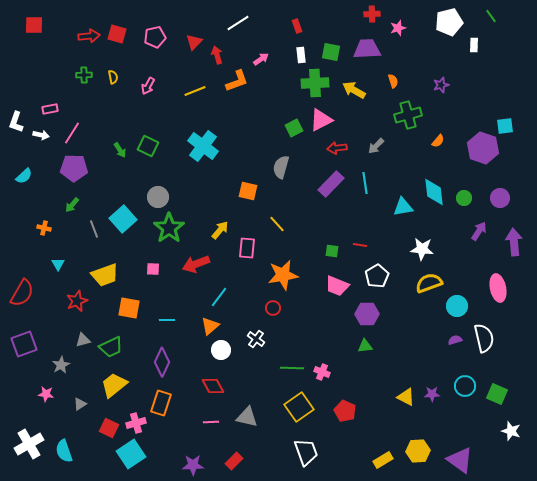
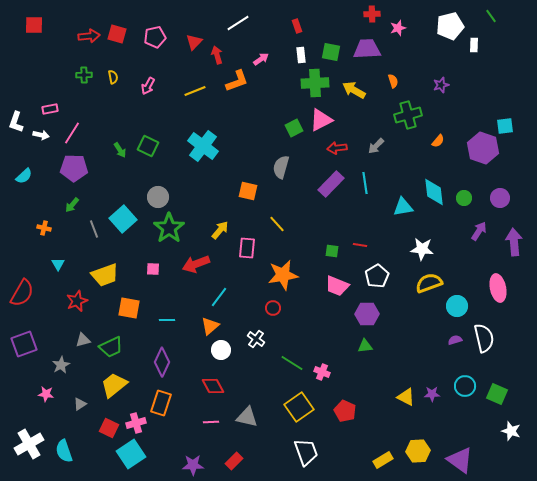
white pentagon at (449, 22): moved 1 px right, 4 px down
green line at (292, 368): moved 5 px up; rotated 30 degrees clockwise
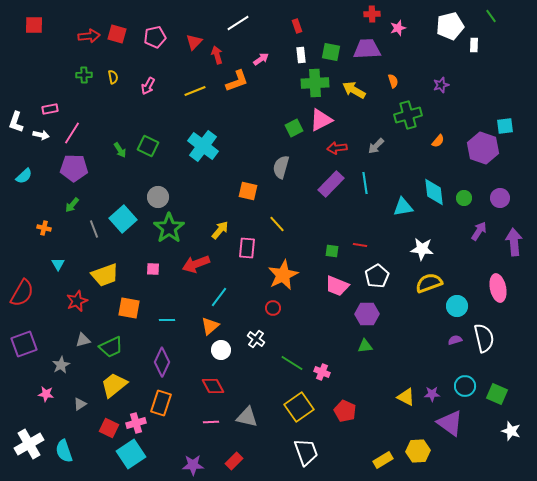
orange star at (283, 275): rotated 16 degrees counterclockwise
purple triangle at (460, 460): moved 10 px left, 37 px up
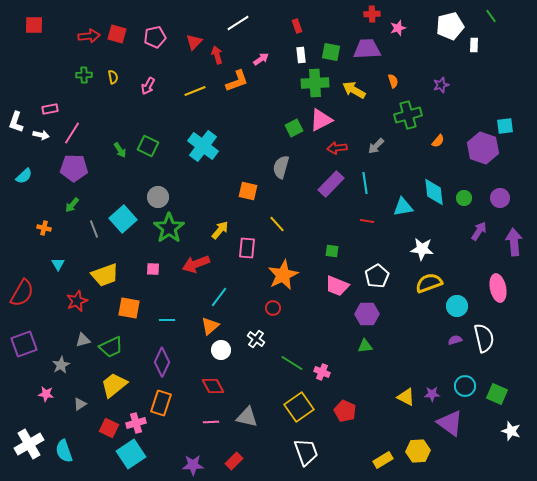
red line at (360, 245): moved 7 px right, 24 px up
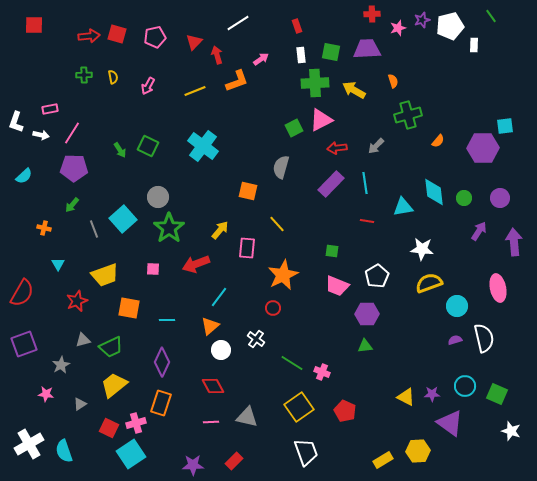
purple star at (441, 85): moved 19 px left, 65 px up
purple hexagon at (483, 148): rotated 20 degrees counterclockwise
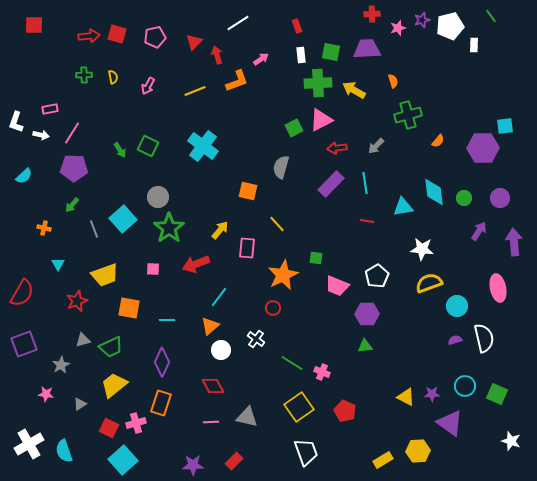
green cross at (315, 83): moved 3 px right
green square at (332, 251): moved 16 px left, 7 px down
white star at (511, 431): moved 10 px down
cyan square at (131, 454): moved 8 px left, 6 px down; rotated 8 degrees counterclockwise
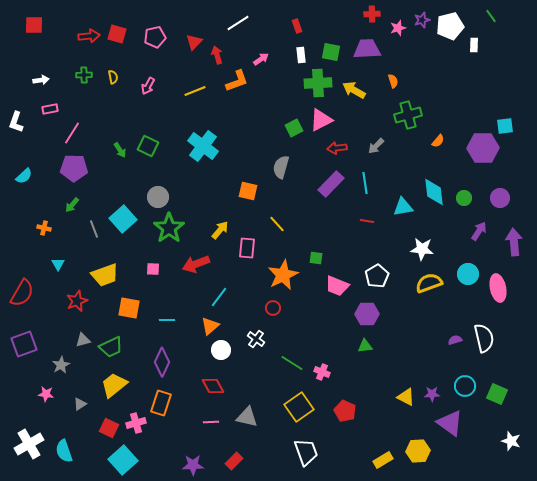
white arrow at (41, 135): moved 55 px up; rotated 21 degrees counterclockwise
cyan circle at (457, 306): moved 11 px right, 32 px up
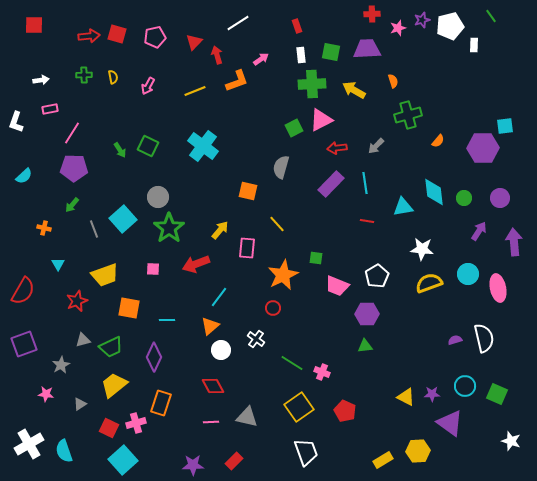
green cross at (318, 83): moved 6 px left, 1 px down
red semicircle at (22, 293): moved 1 px right, 2 px up
purple diamond at (162, 362): moved 8 px left, 5 px up
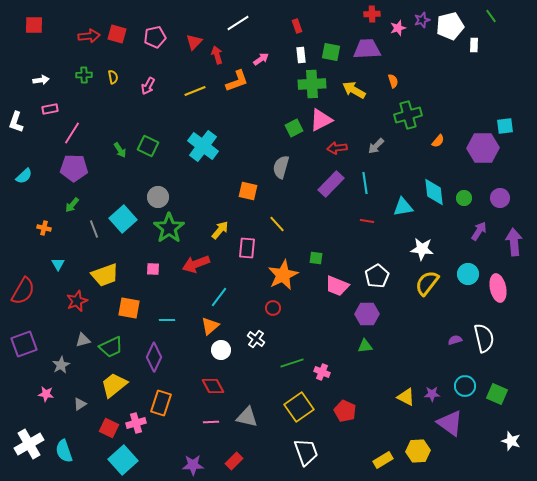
yellow semicircle at (429, 283): moved 2 px left; rotated 32 degrees counterclockwise
green line at (292, 363): rotated 50 degrees counterclockwise
